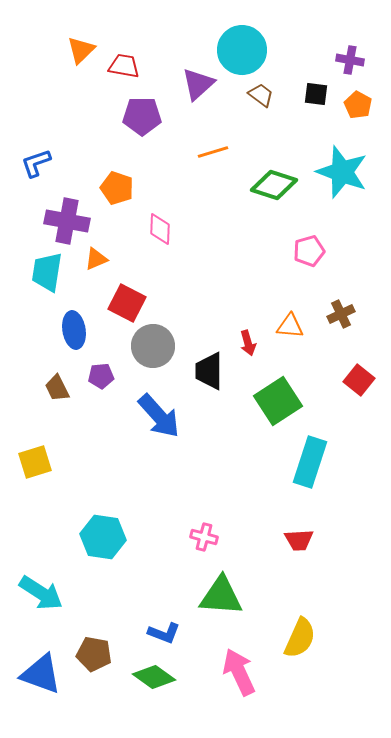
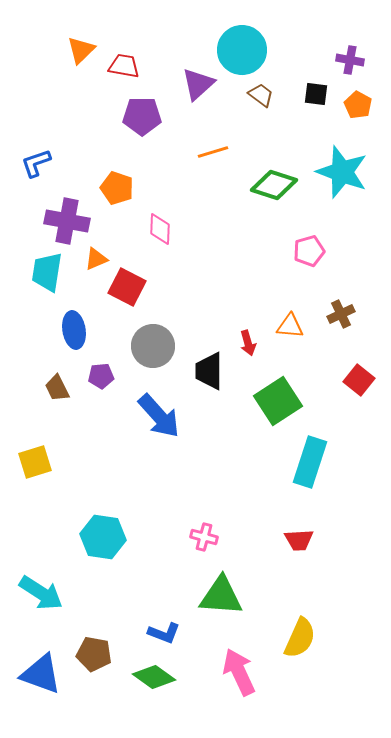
red square at (127, 303): moved 16 px up
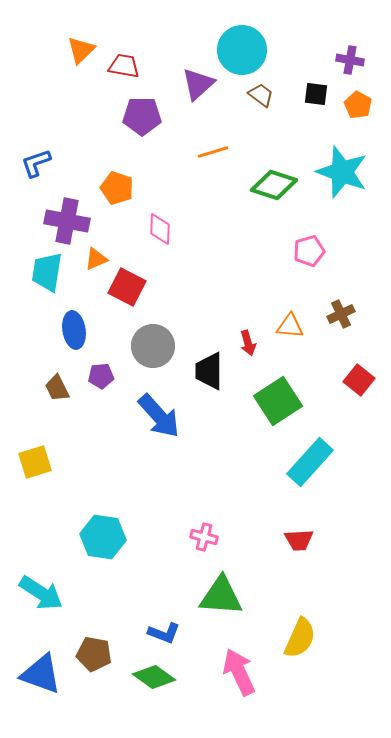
cyan rectangle at (310, 462): rotated 24 degrees clockwise
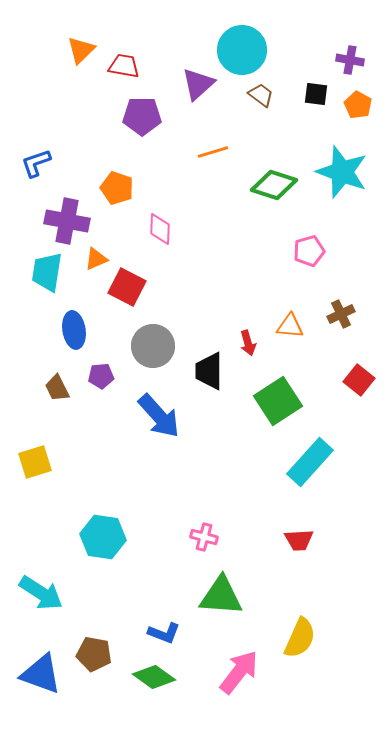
pink arrow at (239, 672): rotated 63 degrees clockwise
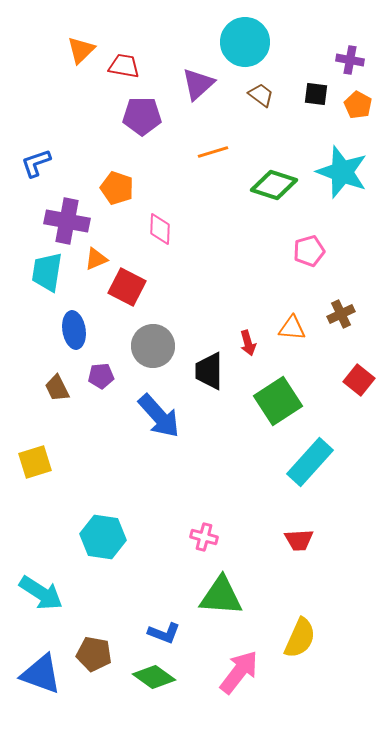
cyan circle at (242, 50): moved 3 px right, 8 px up
orange triangle at (290, 326): moved 2 px right, 2 px down
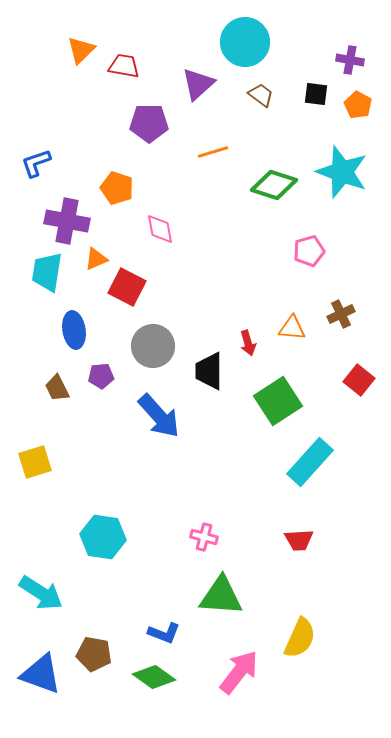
purple pentagon at (142, 116): moved 7 px right, 7 px down
pink diamond at (160, 229): rotated 12 degrees counterclockwise
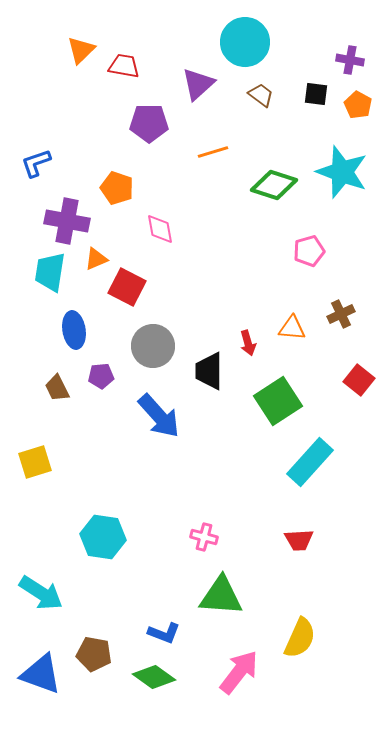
cyan trapezoid at (47, 272): moved 3 px right
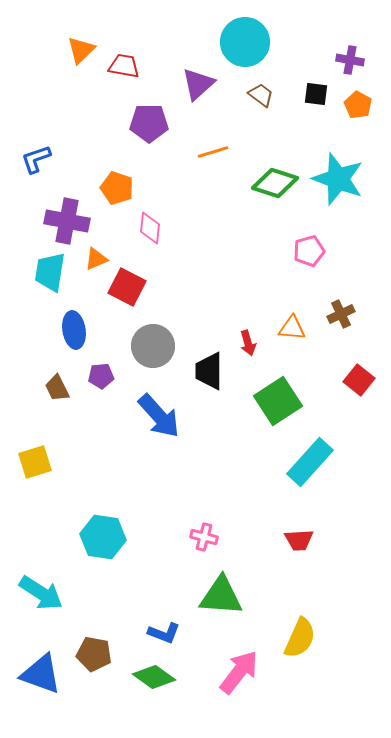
blue L-shape at (36, 163): moved 4 px up
cyan star at (342, 172): moved 4 px left, 7 px down
green diamond at (274, 185): moved 1 px right, 2 px up
pink diamond at (160, 229): moved 10 px left, 1 px up; rotated 16 degrees clockwise
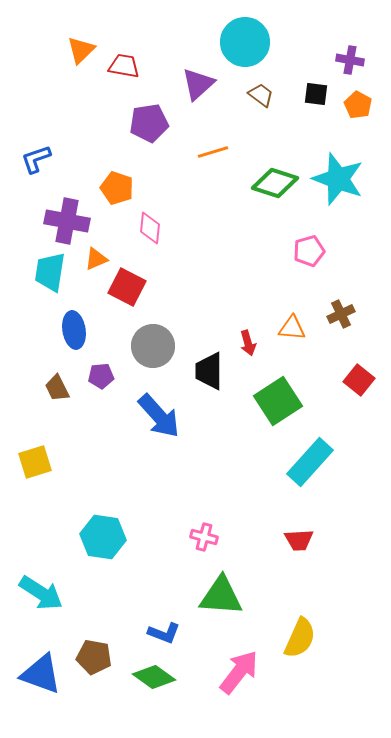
purple pentagon at (149, 123): rotated 9 degrees counterclockwise
brown pentagon at (94, 654): moved 3 px down
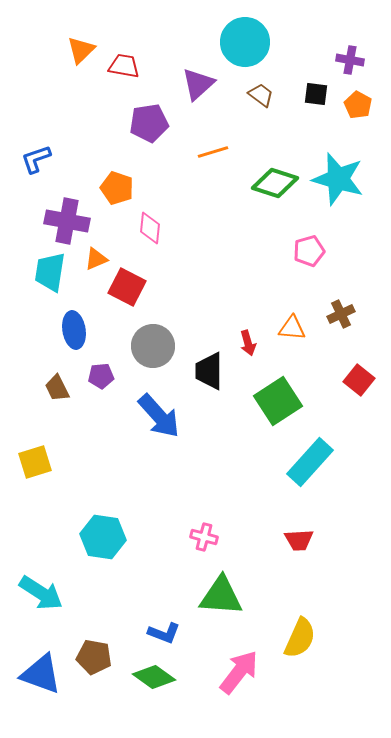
cyan star at (338, 179): rotated 4 degrees counterclockwise
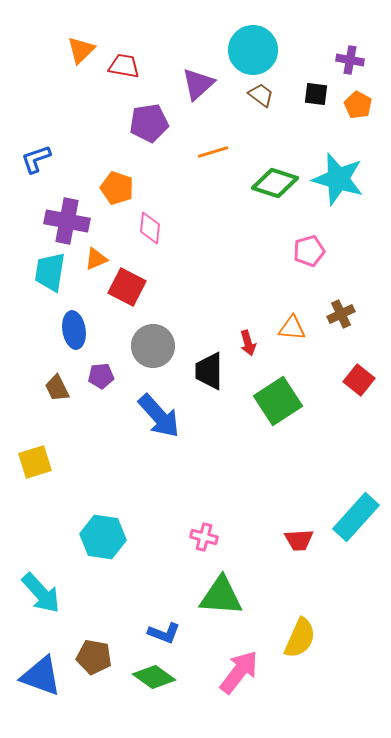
cyan circle at (245, 42): moved 8 px right, 8 px down
cyan rectangle at (310, 462): moved 46 px right, 55 px down
cyan arrow at (41, 593): rotated 15 degrees clockwise
blue triangle at (41, 674): moved 2 px down
